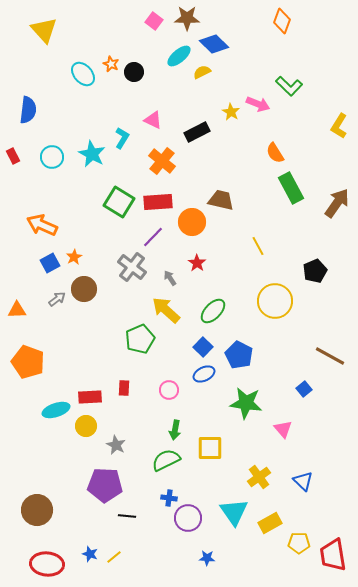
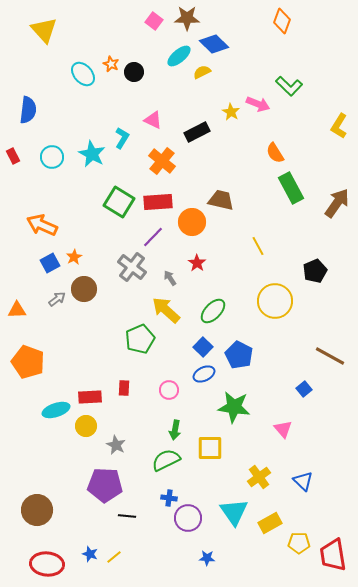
green star at (246, 403): moved 12 px left, 4 px down
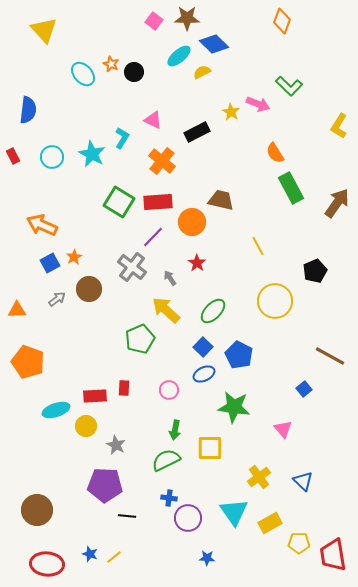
brown circle at (84, 289): moved 5 px right
red rectangle at (90, 397): moved 5 px right, 1 px up
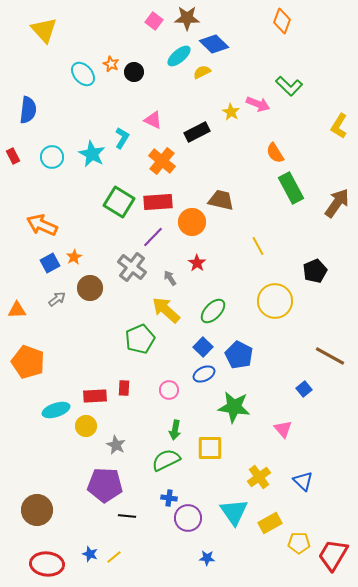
brown circle at (89, 289): moved 1 px right, 1 px up
red trapezoid at (333, 555): rotated 40 degrees clockwise
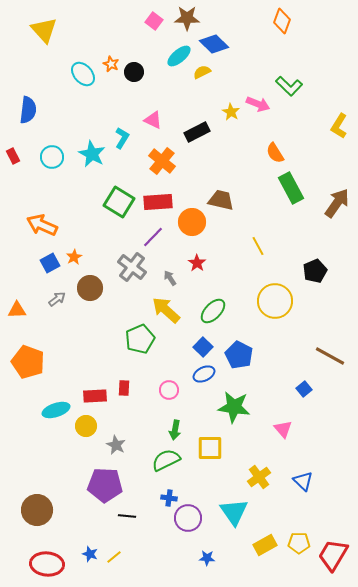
yellow rectangle at (270, 523): moved 5 px left, 22 px down
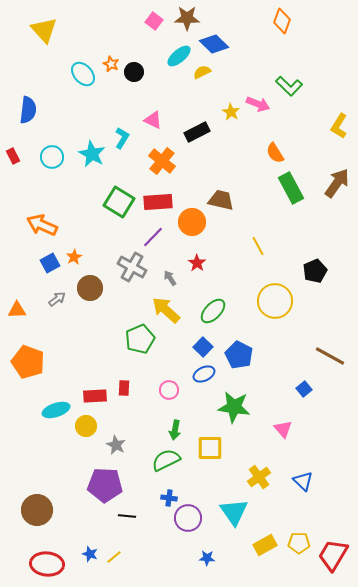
brown arrow at (337, 203): moved 20 px up
gray cross at (132, 267): rotated 8 degrees counterclockwise
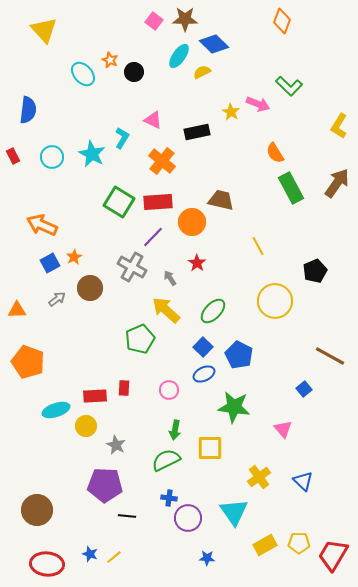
brown star at (187, 18): moved 2 px left, 1 px down
cyan ellipse at (179, 56): rotated 15 degrees counterclockwise
orange star at (111, 64): moved 1 px left, 4 px up
black rectangle at (197, 132): rotated 15 degrees clockwise
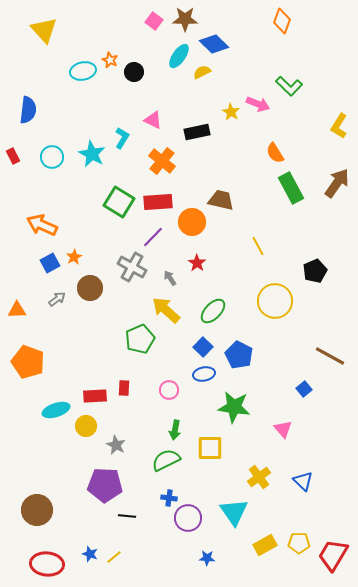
cyan ellipse at (83, 74): moved 3 px up; rotated 60 degrees counterclockwise
blue ellipse at (204, 374): rotated 15 degrees clockwise
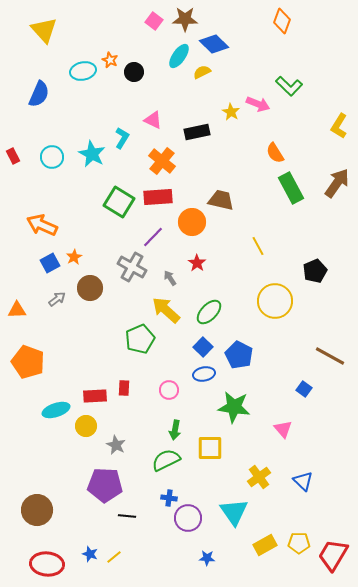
blue semicircle at (28, 110): moved 11 px right, 16 px up; rotated 16 degrees clockwise
red rectangle at (158, 202): moved 5 px up
green ellipse at (213, 311): moved 4 px left, 1 px down
blue square at (304, 389): rotated 14 degrees counterclockwise
